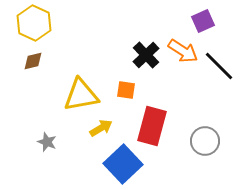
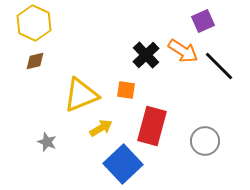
brown diamond: moved 2 px right
yellow triangle: rotated 12 degrees counterclockwise
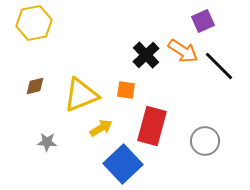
yellow hexagon: rotated 24 degrees clockwise
brown diamond: moved 25 px down
gray star: rotated 18 degrees counterclockwise
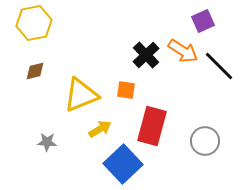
brown diamond: moved 15 px up
yellow arrow: moved 1 px left, 1 px down
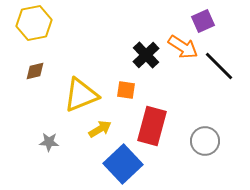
orange arrow: moved 4 px up
gray star: moved 2 px right
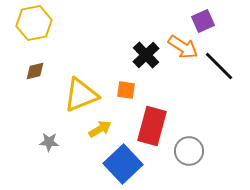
gray circle: moved 16 px left, 10 px down
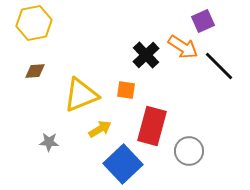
brown diamond: rotated 10 degrees clockwise
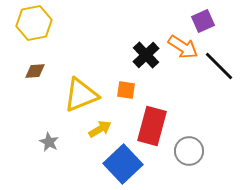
gray star: rotated 24 degrees clockwise
